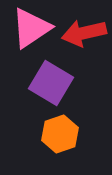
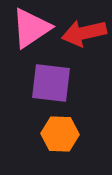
purple square: rotated 24 degrees counterclockwise
orange hexagon: rotated 21 degrees clockwise
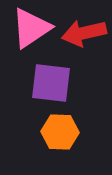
orange hexagon: moved 2 px up
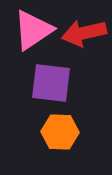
pink triangle: moved 2 px right, 2 px down
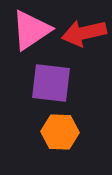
pink triangle: moved 2 px left
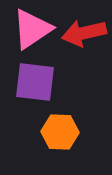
pink triangle: moved 1 px right, 1 px up
purple square: moved 16 px left, 1 px up
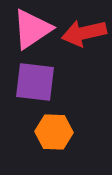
orange hexagon: moved 6 px left
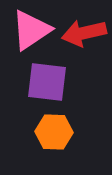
pink triangle: moved 1 px left, 1 px down
purple square: moved 12 px right
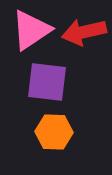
red arrow: moved 1 px up
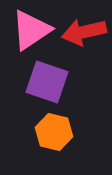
purple square: rotated 12 degrees clockwise
orange hexagon: rotated 12 degrees clockwise
